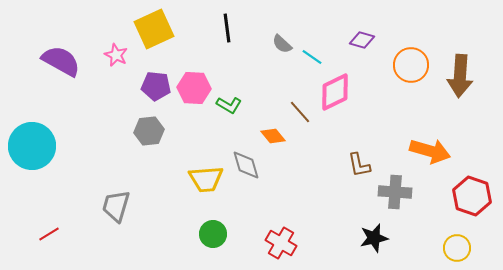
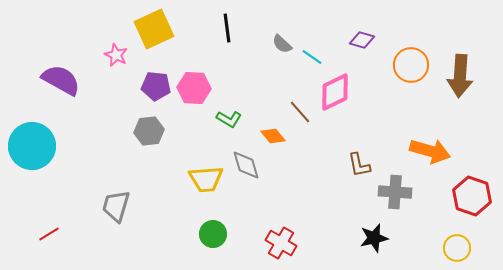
purple semicircle: moved 19 px down
green L-shape: moved 14 px down
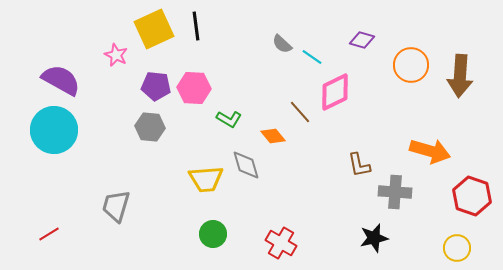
black line: moved 31 px left, 2 px up
gray hexagon: moved 1 px right, 4 px up; rotated 12 degrees clockwise
cyan circle: moved 22 px right, 16 px up
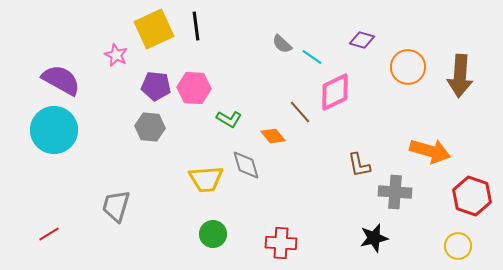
orange circle: moved 3 px left, 2 px down
red cross: rotated 28 degrees counterclockwise
yellow circle: moved 1 px right, 2 px up
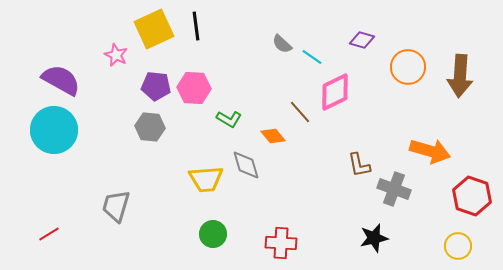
gray cross: moved 1 px left, 3 px up; rotated 16 degrees clockwise
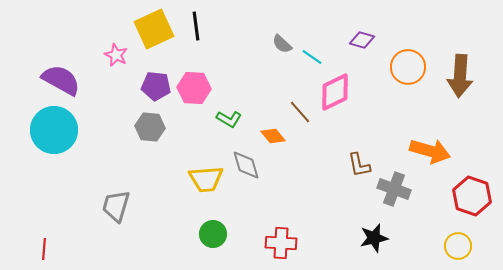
red line: moved 5 px left, 15 px down; rotated 55 degrees counterclockwise
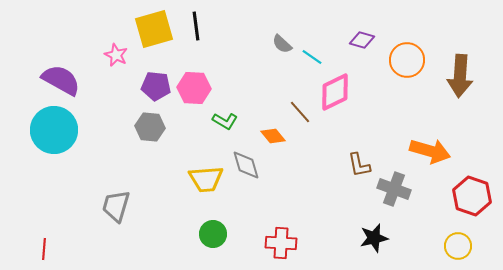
yellow square: rotated 9 degrees clockwise
orange circle: moved 1 px left, 7 px up
green L-shape: moved 4 px left, 2 px down
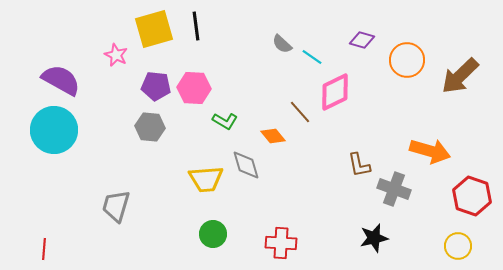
brown arrow: rotated 42 degrees clockwise
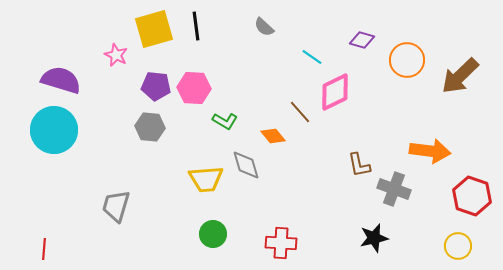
gray semicircle: moved 18 px left, 17 px up
purple semicircle: rotated 12 degrees counterclockwise
orange arrow: rotated 9 degrees counterclockwise
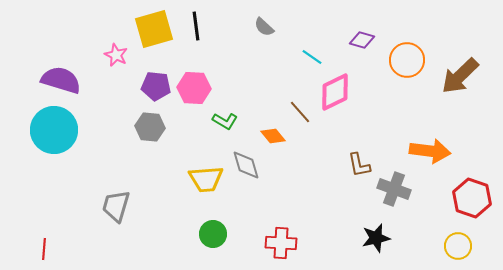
red hexagon: moved 2 px down
black star: moved 2 px right
